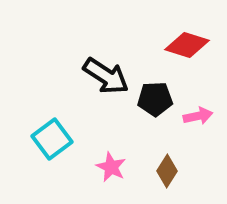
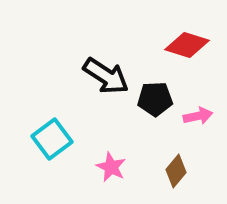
brown diamond: moved 9 px right; rotated 8 degrees clockwise
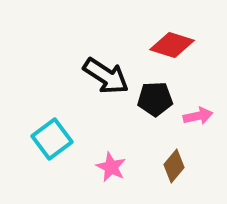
red diamond: moved 15 px left
brown diamond: moved 2 px left, 5 px up
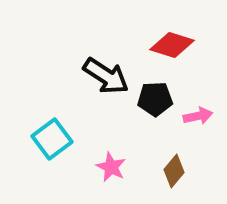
brown diamond: moved 5 px down
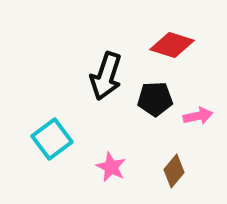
black arrow: rotated 75 degrees clockwise
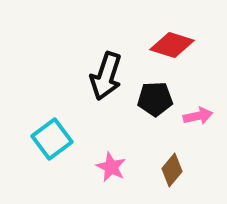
brown diamond: moved 2 px left, 1 px up
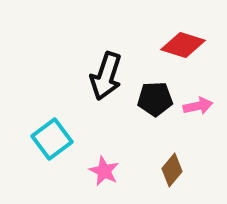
red diamond: moved 11 px right
pink arrow: moved 10 px up
pink star: moved 7 px left, 4 px down
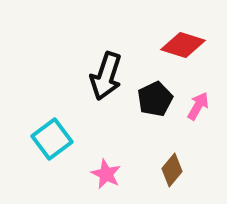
black pentagon: rotated 24 degrees counterclockwise
pink arrow: rotated 48 degrees counterclockwise
pink star: moved 2 px right, 3 px down
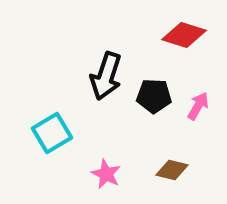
red diamond: moved 1 px right, 10 px up
black pentagon: moved 1 px left, 3 px up; rotated 28 degrees clockwise
cyan square: moved 6 px up; rotated 6 degrees clockwise
brown diamond: rotated 64 degrees clockwise
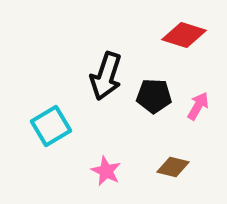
cyan square: moved 1 px left, 7 px up
brown diamond: moved 1 px right, 3 px up
pink star: moved 3 px up
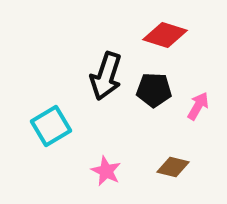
red diamond: moved 19 px left
black pentagon: moved 6 px up
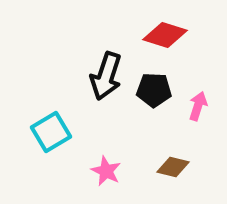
pink arrow: rotated 12 degrees counterclockwise
cyan square: moved 6 px down
